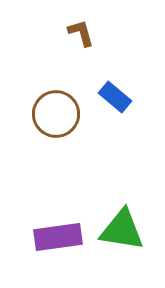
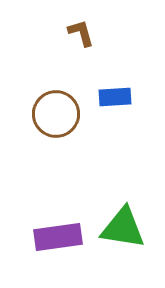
blue rectangle: rotated 44 degrees counterclockwise
green triangle: moved 1 px right, 2 px up
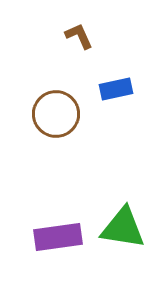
brown L-shape: moved 2 px left, 3 px down; rotated 8 degrees counterclockwise
blue rectangle: moved 1 px right, 8 px up; rotated 8 degrees counterclockwise
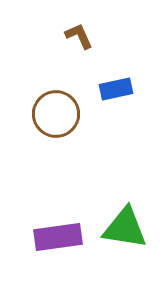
green triangle: moved 2 px right
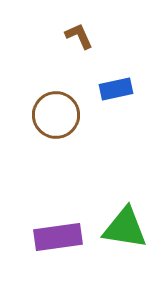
brown circle: moved 1 px down
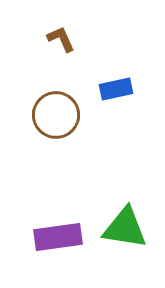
brown L-shape: moved 18 px left, 3 px down
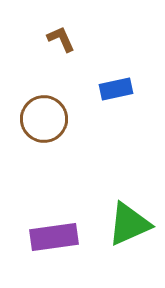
brown circle: moved 12 px left, 4 px down
green triangle: moved 4 px right, 4 px up; rotated 33 degrees counterclockwise
purple rectangle: moved 4 px left
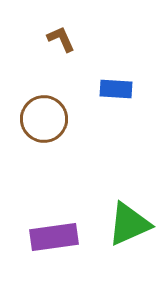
blue rectangle: rotated 16 degrees clockwise
